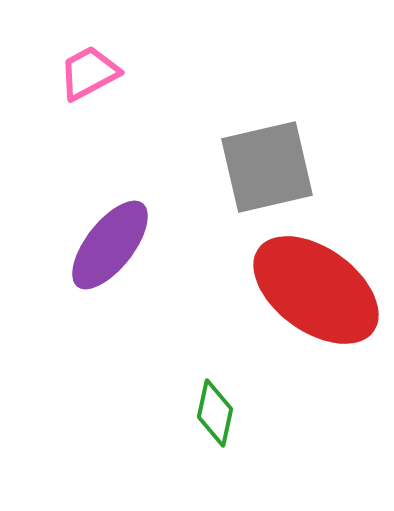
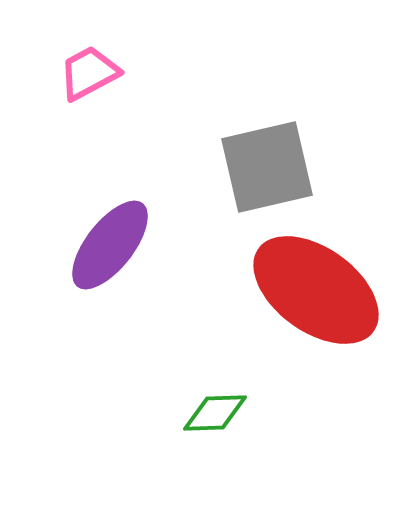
green diamond: rotated 76 degrees clockwise
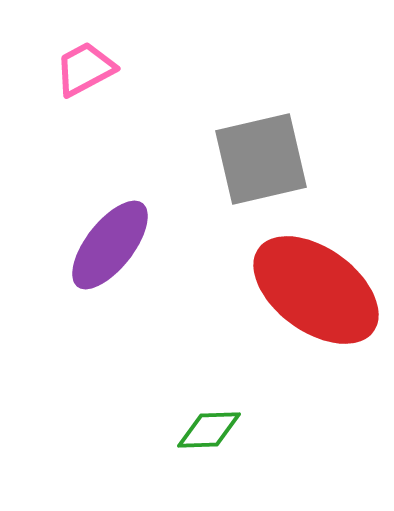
pink trapezoid: moved 4 px left, 4 px up
gray square: moved 6 px left, 8 px up
green diamond: moved 6 px left, 17 px down
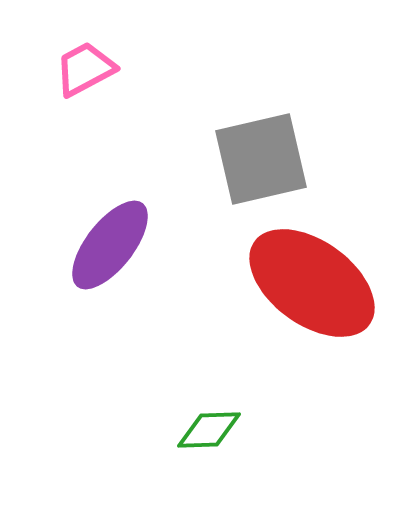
red ellipse: moved 4 px left, 7 px up
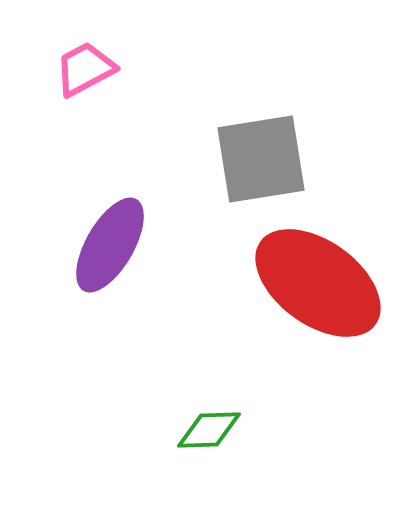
gray square: rotated 4 degrees clockwise
purple ellipse: rotated 8 degrees counterclockwise
red ellipse: moved 6 px right
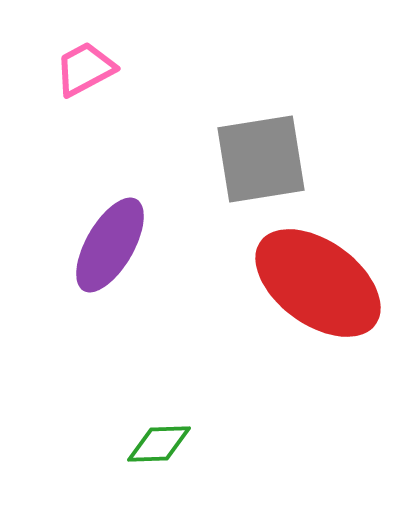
green diamond: moved 50 px left, 14 px down
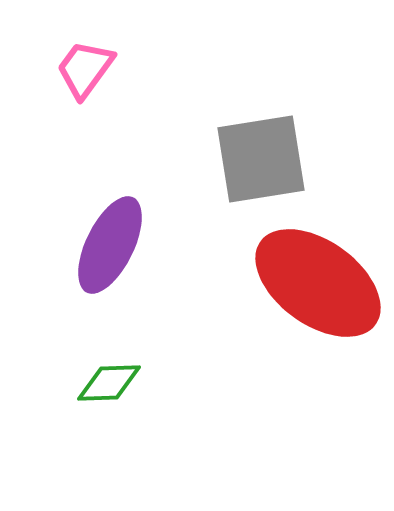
pink trapezoid: rotated 26 degrees counterclockwise
purple ellipse: rotated 4 degrees counterclockwise
green diamond: moved 50 px left, 61 px up
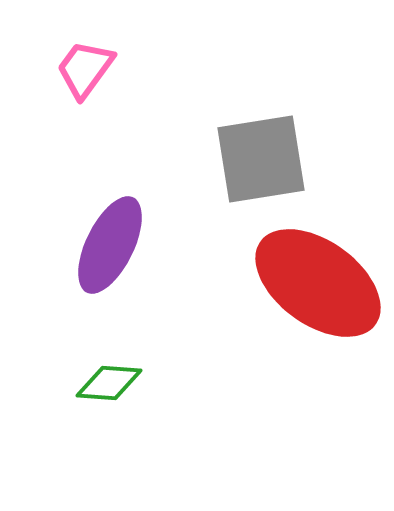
green diamond: rotated 6 degrees clockwise
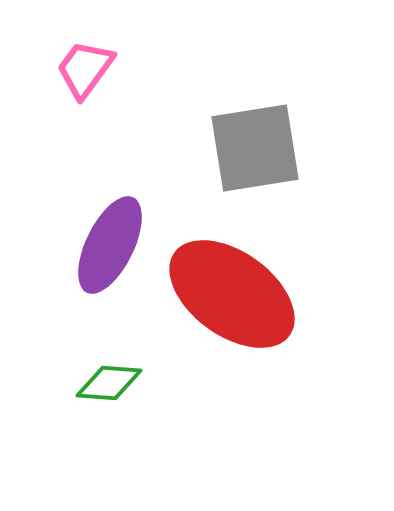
gray square: moved 6 px left, 11 px up
red ellipse: moved 86 px left, 11 px down
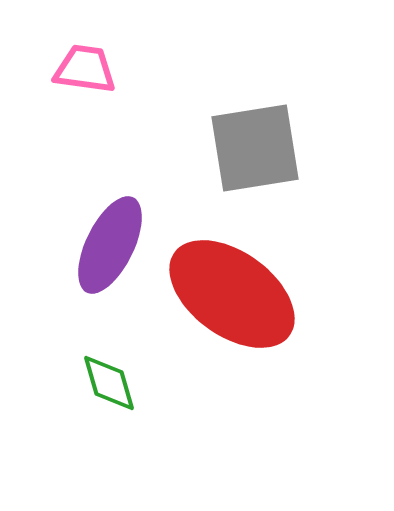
pink trapezoid: rotated 62 degrees clockwise
green diamond: rotated 70 degrees clockwise
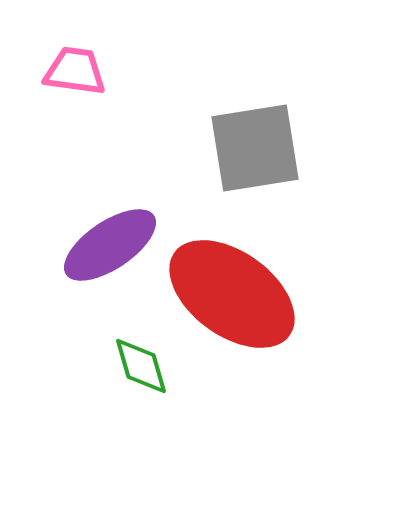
pink trapezoid: moved 10 px left, 2 px down
purple ellipse: rotated 30 degrees clockwise
green diamond: moved 32 px right, 17 px up
